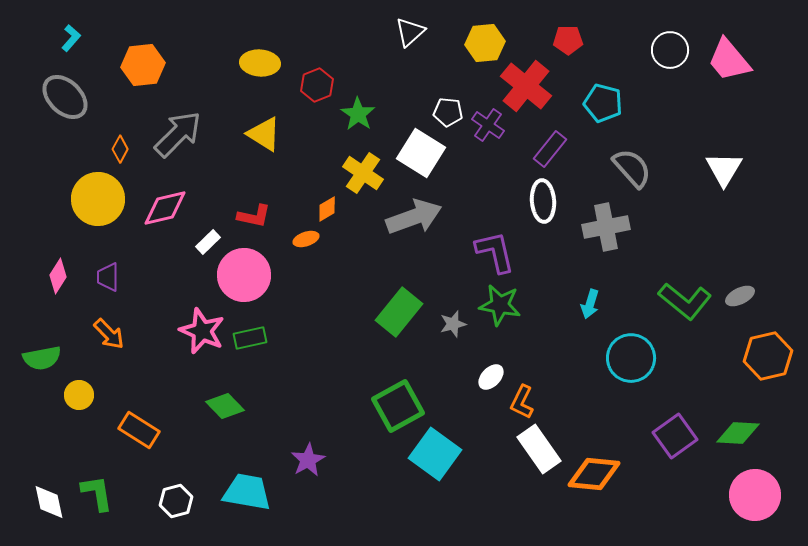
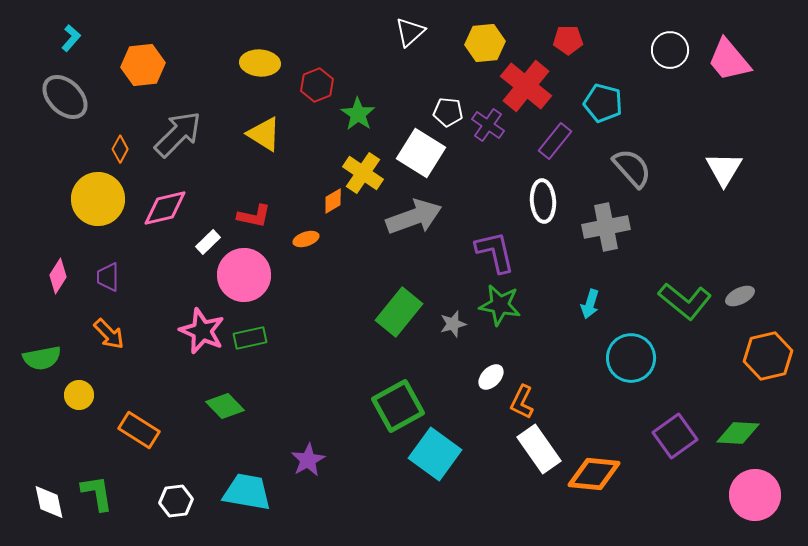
purple rectangle at (550, 149): moved 5 px right, 8 px up
orange diamond at (327, 209): moved 6 px right, 8 px up
white hexagon at (176, 501): rotated 8 degrees clockwise
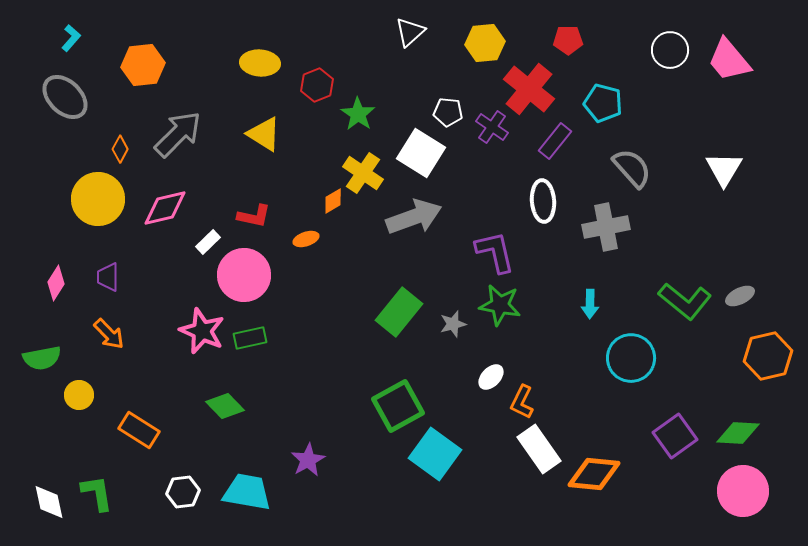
red cross at (526, 86): moved 3 px right, 3 px down
purple cross at (488, 125): moved 4 px right, 2 px down
pink diamond at (58, 276): moved 2 px left, 7 px down
cyan arrow at (590, 304): rotated 16 degrees counterclockwise
pink circle at (755, 495): moved 12 px left, 4 px up
white hexagon at (176, 501): moved 7 px right, 9 px up
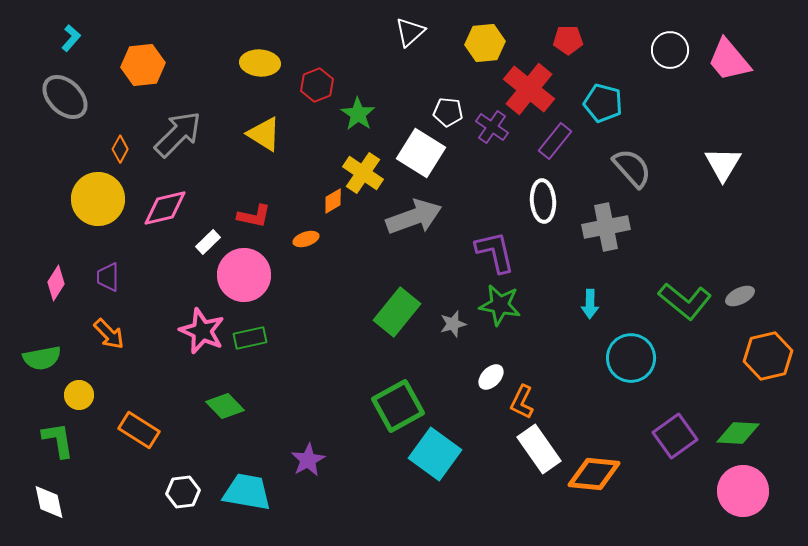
white triangle at (724, 169): moved 1 px left, 5 px up
green rectangle at (399, 312): moved 2 px left
green L-shape at (97, 493): moved 39 px left, 53 px up
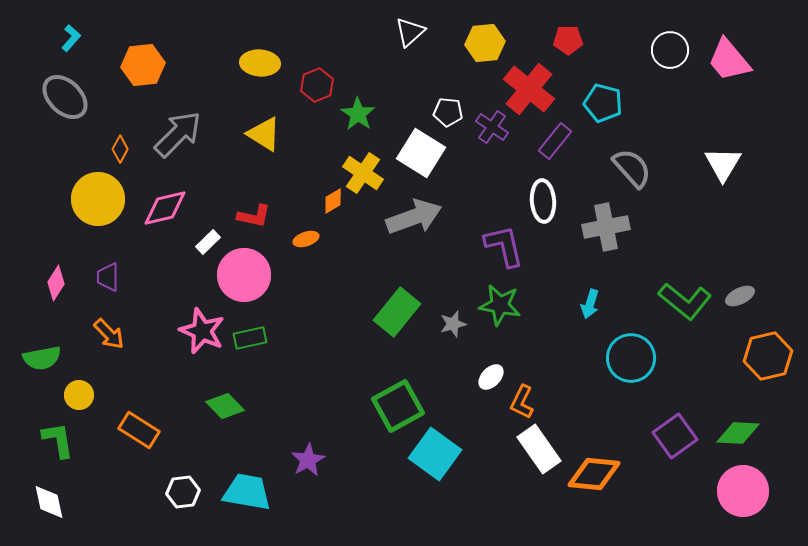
purple L-shape at (495, 252): moved 9 px right, 6 px up
cyan arrow at (590, 304): rotated 16 degrees clockwise
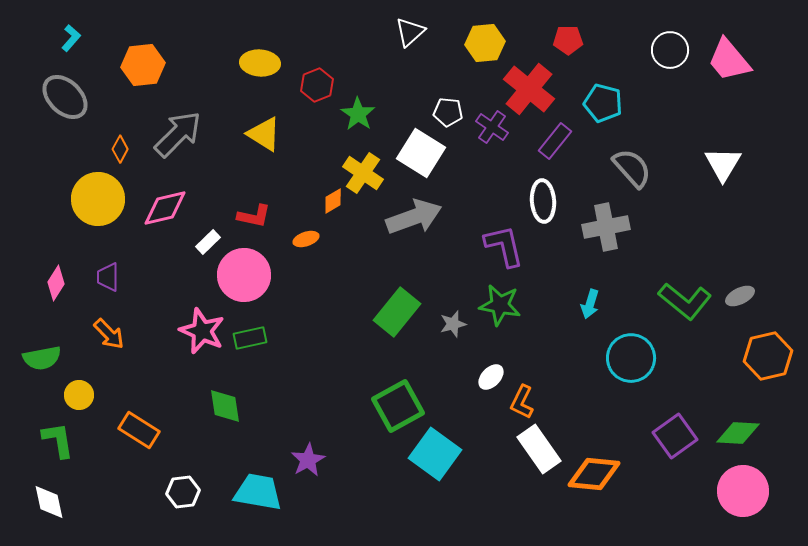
green diamond at (225, 406): rotated 36 degrees clockwise
cyan trapezoid at (247, 492): moved 11 px right
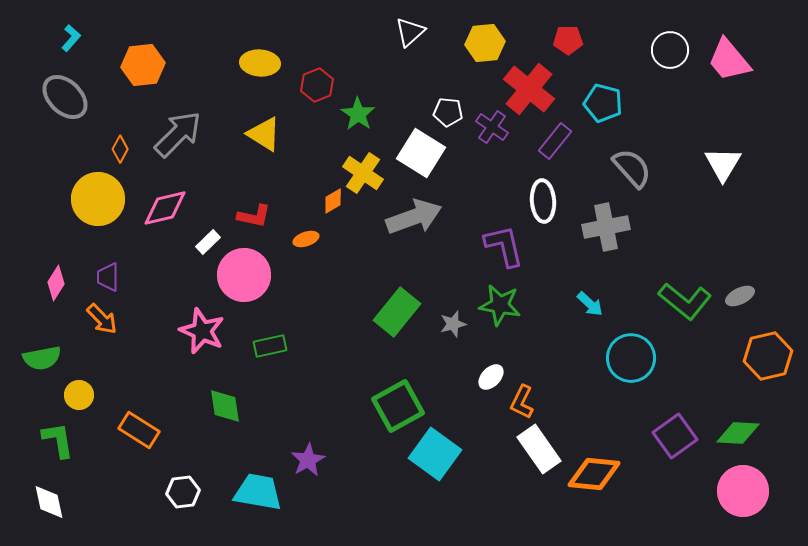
cyan arrow at (590, 304): rotated 64 degrees counterclockwise
orange arrow at (109, 334): moved 7 px left, 15 px up
green rectangle at (250, 338): moved 20 px right, 8 px down
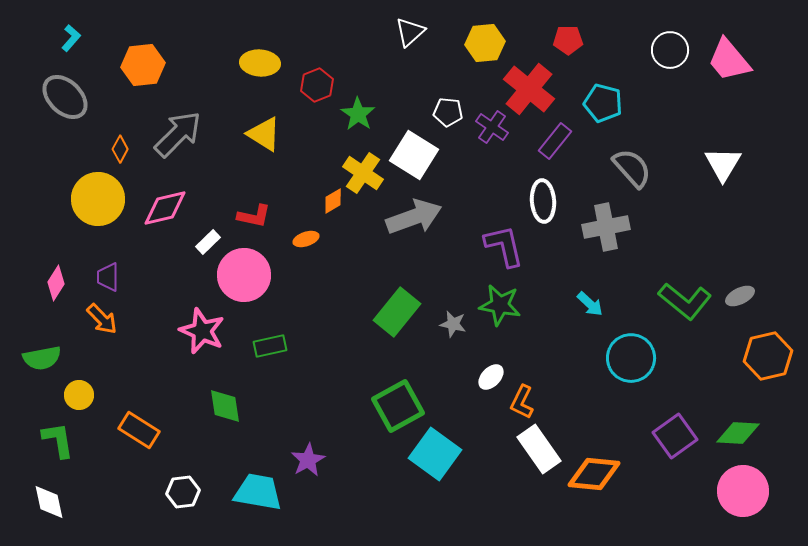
white square at (421, 153): moved 7 px left, 2 px down
gray star at (453, 324): rotated 28 degrees clockwise
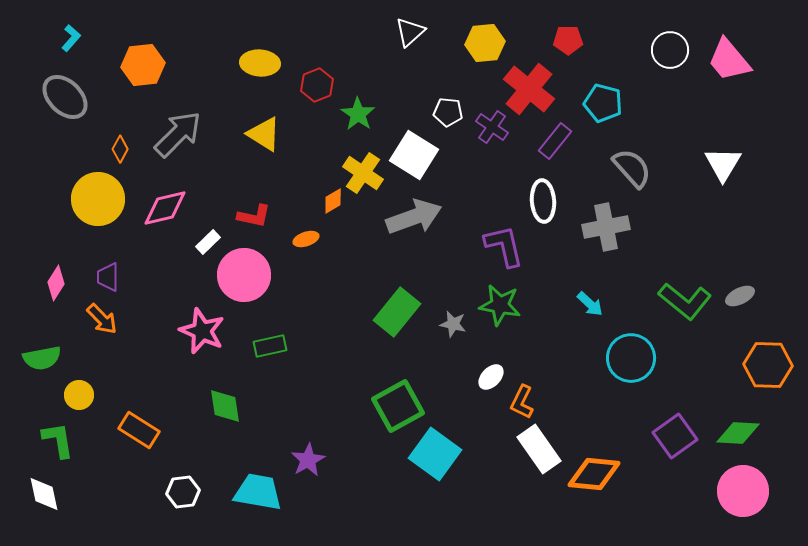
orange hexagon at (768, 356): moved 9 px down; rotated 15 degrees clockwise
white diamond at (49, 502): moved 5 px left, 8 px up
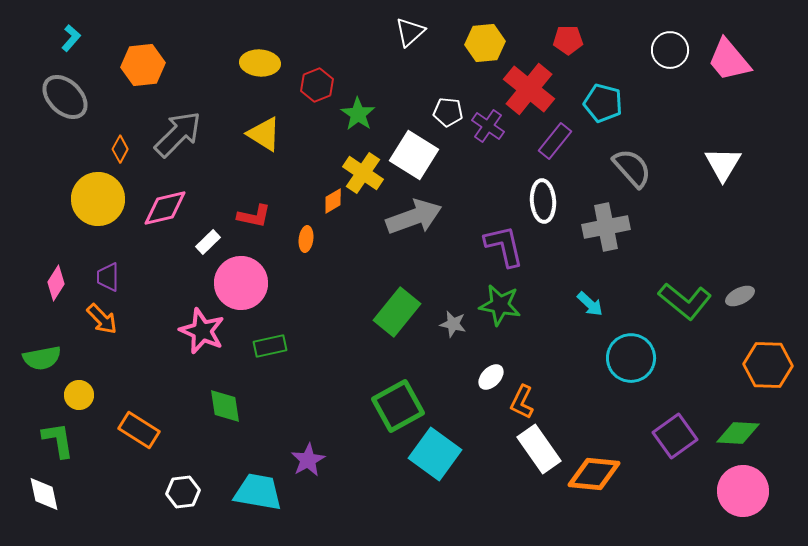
purple cross at (492, 127): moved 4 px left, 1 px up
orange ellipse at (306, 239): rotated 65 degrees counterclockwise
pink circle at (244, 275): moved 3 px left, 8 px down
